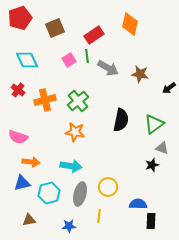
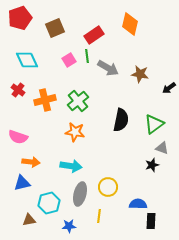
cyan hexagon: moved 10 px down
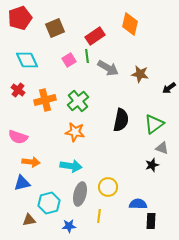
red rectangle: moved 1 px right, 1 px down
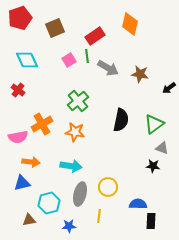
orange cross: moved 3 px left, 24 px down; rotated 15 degrees counterclockwise
pink semicircle: rotated 30 degrees counterclockwise
black star: moved 1 px right, 1 px down; rotated 24 degrees clockwise
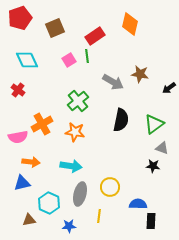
gray arrow: moved 5 px right, 14 px down
yellow circle: moved 2 px right
cyan hexagon: rotated 20 degrees counterclockwise
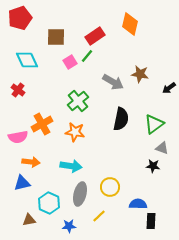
brown square: moved 1 px right, 9 px down; rotated 24 degrees clockwise
green line: rotated 48 degrees clockwise
pink square: moved 1 px right, 2 px down
black semicircle: moved 1 px up
yellow line: rotated 40 degrees clockwise
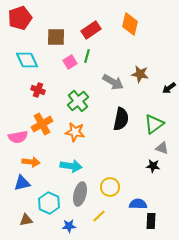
red rectangle: moved 4 px left, 6 px up
green line: rotated 24 degrees counterclockwise
red cross: moved 20 px right; rotated 16 degrees counterclockwise
brown triangle: moved 3 px left
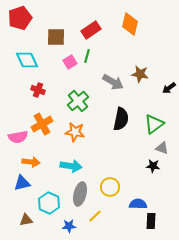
yellow line: moved 4 px left
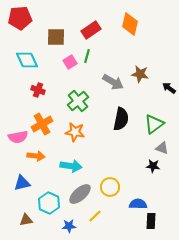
red pentagon: rotated 15 degrees clockwise
black arrow: rotated 72 degrees clockwise
orange arrow: moved 5 px right, 6 px up
gray ellipse: rotated 35 degrees clockwise
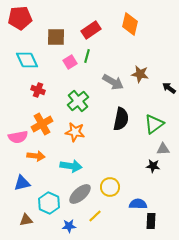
gray triangle: moved 1 px right, 1 px down; rotated 24 degrees counterclockwise
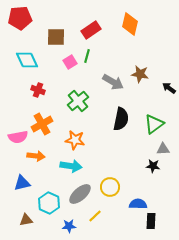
orange star: moved 8 px down
